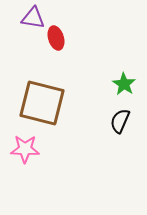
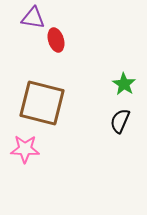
red ellipse: moved 2 px down
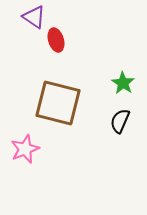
purple triangle: moved 1 px right, 1 px up; rotated 25 degrees clockwise
green star: moved 1 px left, 1 px up
brown square: moved 16 px right
pink star: rotated 24 degrees counterclockwise
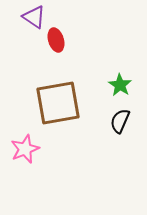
green star: moved 3 px left, 2 px down
brown square: rotated 24 degrees counterclockwise
